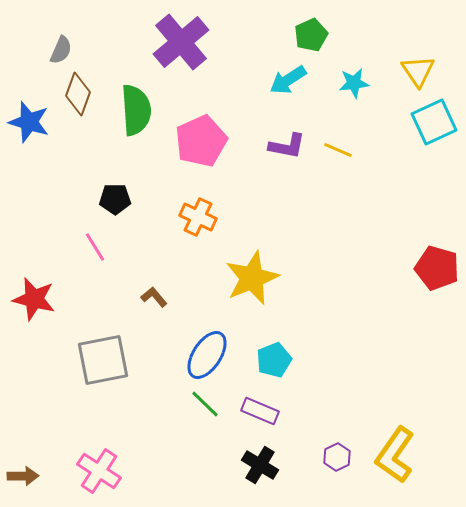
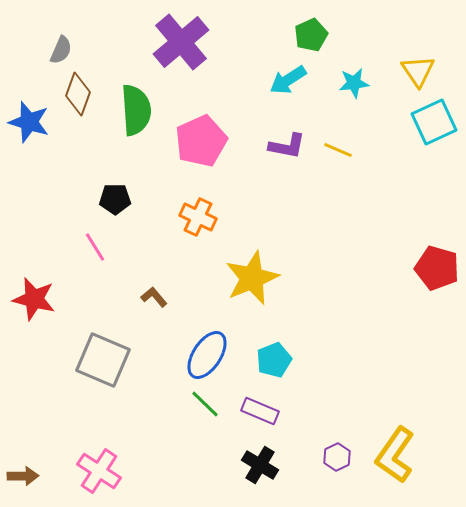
gray square: rotated 34 degrees clockwise
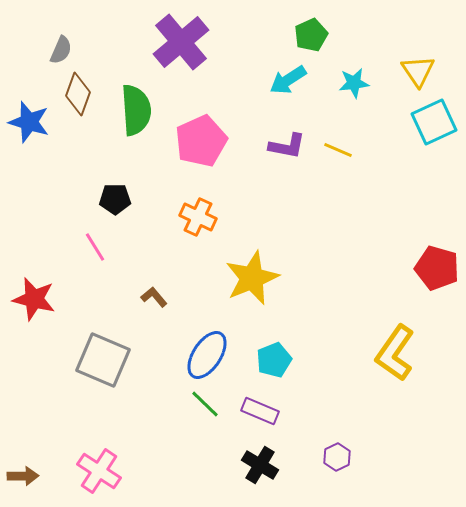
yellow L-shape: moved 102 px up
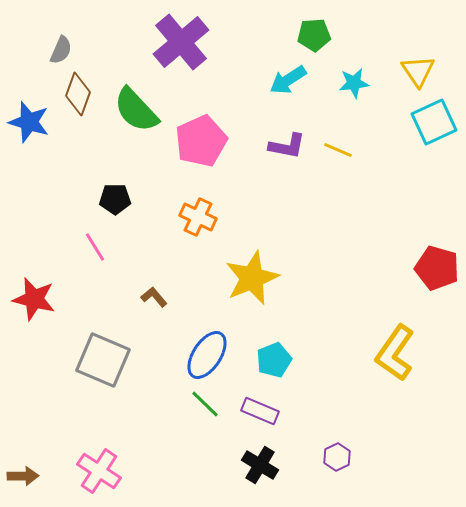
green pentagon: moved 3 px right; rotated 20 degrees clockwise
green semicircle: rotated 141 degrees clockwise
